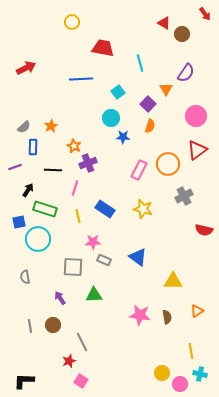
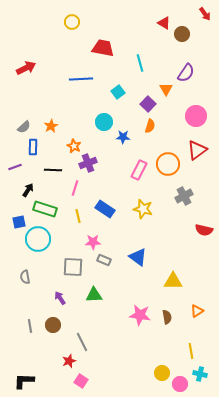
cyan circle at (111, 118): moved 7 px left, 4 px down
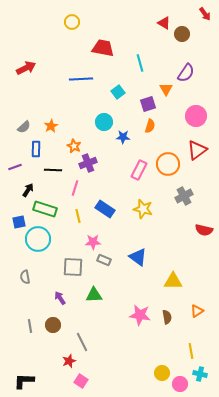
purple square at (148, 104): rotated 28 degrees clockwise
blue rectangle at (33, 147): moved 3 px right, 2 px down
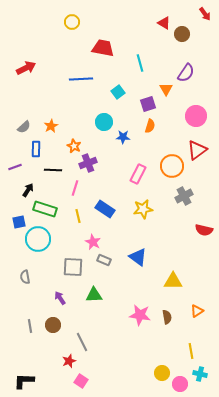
orange circle at (168, 164): moved 4 px right, 2 px down
pink rectangle at (139, 170): moved 1 px left, 4 px down
yellow star at (143, 209): rotated 24 degrees counterclockwise
pink star at (93, 242): rotated 28 degrees clockwise
